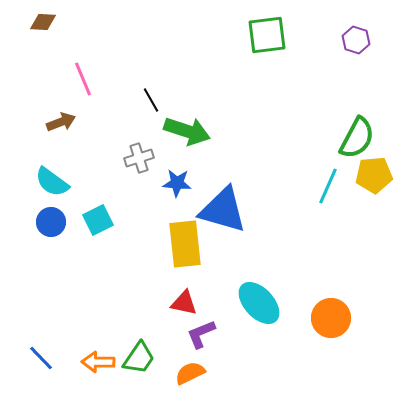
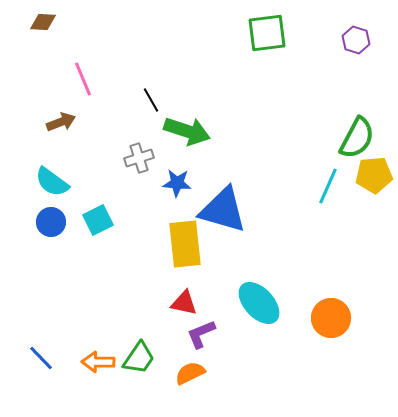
green square: moved 2 px up
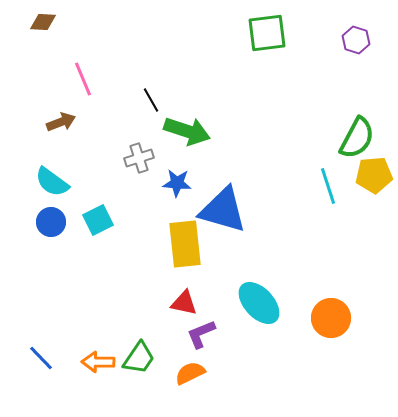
cyan line: rotated 42 degrees counterclockwise
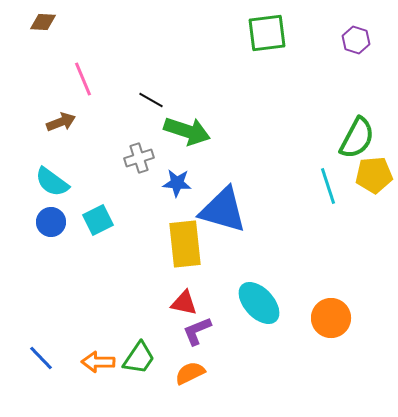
black line: rotated 30 degrees counterclockwise
purple L-shape: moved 4 px left, 3 px up
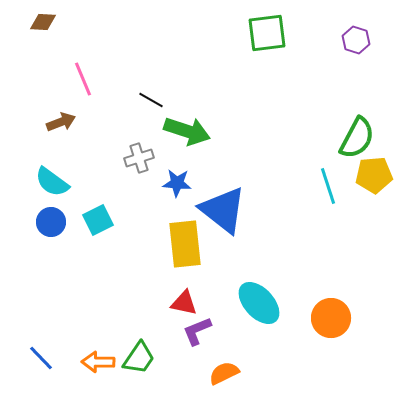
blue triangle: rotated 22 degrees clockwise
orange semicircle: moved 34 px right
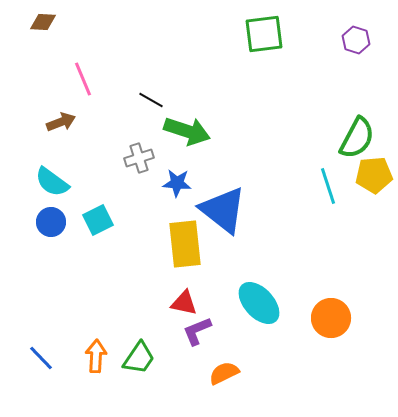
green square: moved 3 px left, 1 px down
orange arrow: moved 2 px left, 6 px up; rotated 92 degrees clockwise
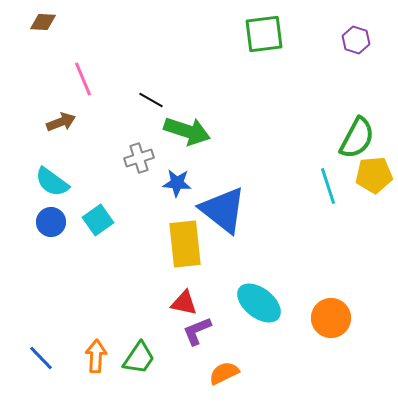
cyan square: rotated 8 degrees counterclockwise
cyan ellipse: rotated 9 degrees counterclockwise
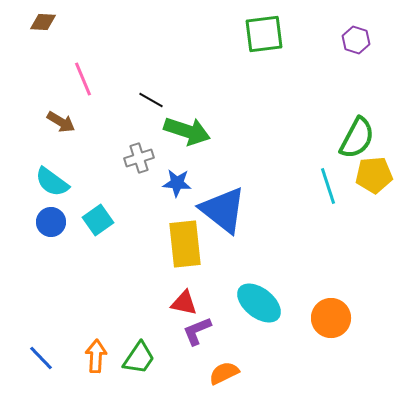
brown arrow: rotated 52 degrees clockwise
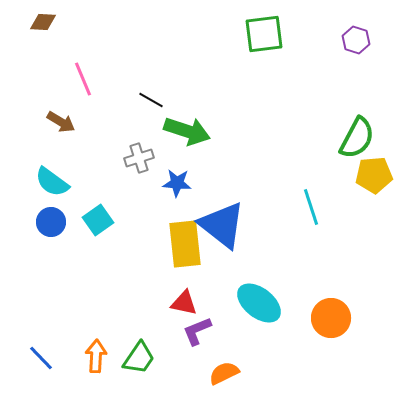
cyan line: moved 17 px left, 21 px down
blue triangle: moved 1 px left, 15 px down
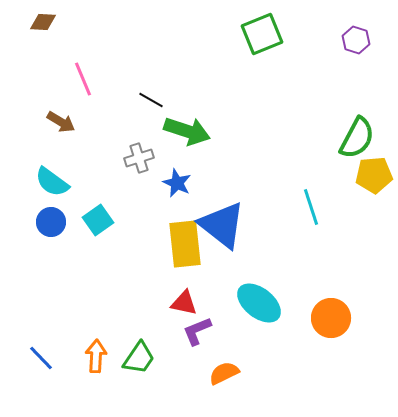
green square: moved 2 px left; rotated 15 degrees counterclockwise
blue star: rotated 20 degrees clockwise
